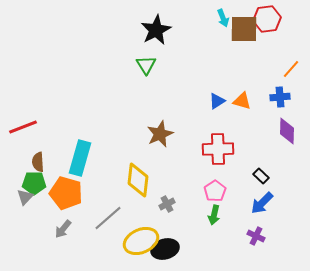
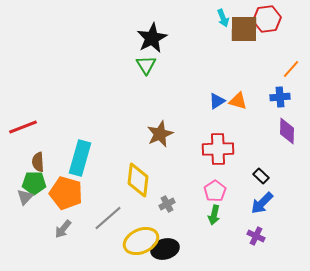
black star: moved 4 px left, 8 px down
orange triangle: moved 4 px left
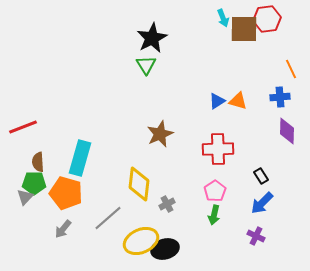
orange line: rotated 66 degrees counterclockwise
black rectangle: rotated 14 degrees clockwise
yellow diamond: moved 1 px right, 4 px down
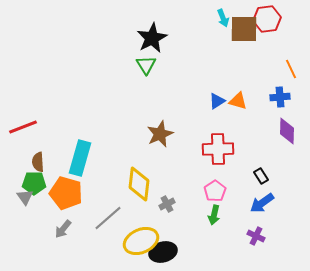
gray triangle: rotated 18 degrees counterclockwise
blue arrow: rotated 10 degrees clockwise
black ellipse: moved 2 px left, 3 px down
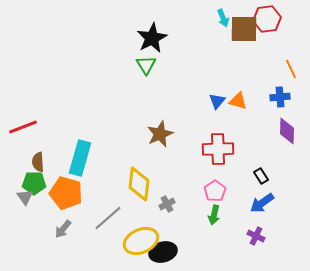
blue triangle: rotated 18 degrees counterclockwise
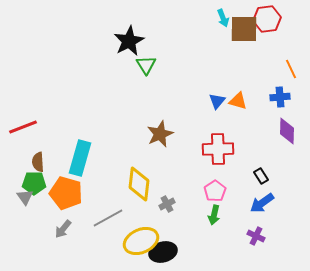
black star: moved 23 px left, 3 px down
gray line: rotated 12 degrees clockwise
